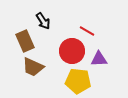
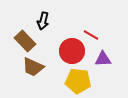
black arrow: rotated 48 degrees clockwise
red line: moved 4 px right, 4 px down
brown rectangle: rotated 20 degrees counterclockwise
purple triangle: moved 4 px right
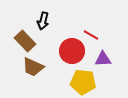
yellow pentagon: moved 5 px right, 1 px down
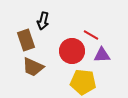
brown rectangle: moved 1 px right, 1 px up; rotated 25 degrees clockwise
purple triangle: moved 1 px left, 4 px up
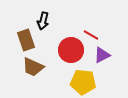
red circle: moved 1 px left, 1 px up
purple triangle: rotated 24 degrees counterclockwise
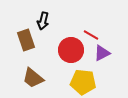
purple triangle: moved 2 px up
brown trapezoid: moved 11 px down; rotated 15 degrees clockwise
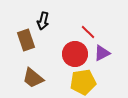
red line: moved 3 px left, 3 px up; rotated 14 degrees clockwise
red circle: moved 4 px right, 4 px down
yellow pentagon: rotated 15 degrees counterclockwise
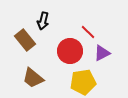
brown rectangle: moved 1 px left; rotated 20 degrees counterclockwise
red circle: moved 5 px left, 3 px up
